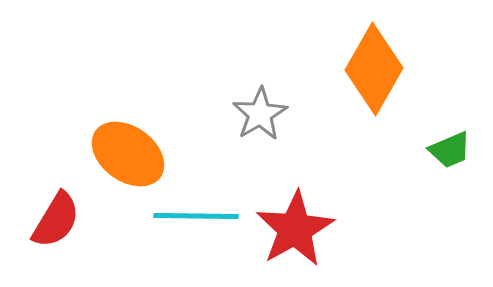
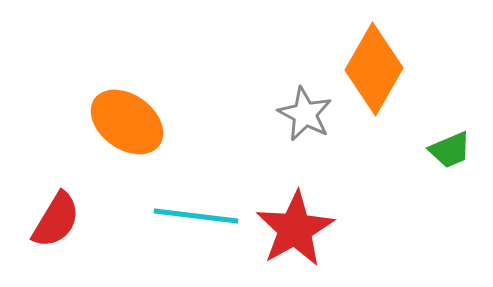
gray star: moved 45 px right; rotated 14 degrees counterclockwise
orange ellipse: moved 1 px left, 32 px up
cyan line: rotated 6 degrees clockwise
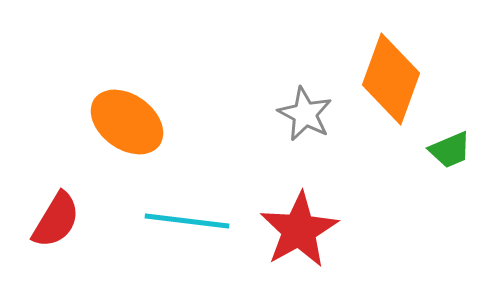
orange diamond: moved 17 px right, 10 px down; rotated 10 degrees counterclockwise
cyan line: moved 9 px left, 5 px down
red star: moved 4 px right, 1 px down
